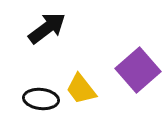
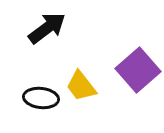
yellow trapezoid: moved 3 px up
black ellipse: moved 1 px up
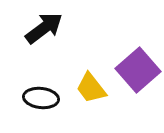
black arrow: moved 3 px left
yellow trapezoid: moved 10 px right, 2 px down
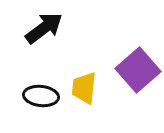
yellow trapezoid: moved 7 px left; rotated 44 degrees clockwise
black ellipse: moved 2 px up
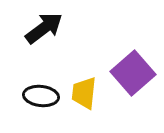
purple square: moved 5 px left, 3 px down
yellow trapezoid: moved 5 px down
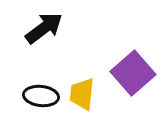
yellow trapezoid: moved 2 px left, 1 px down
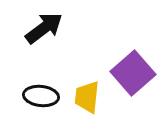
yellow trapezoid: moved 5 px right, 3 px down
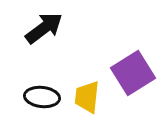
purple square: rotated 9 degrees clockwise
black ellipse: moved 1 px right, 1 px down
